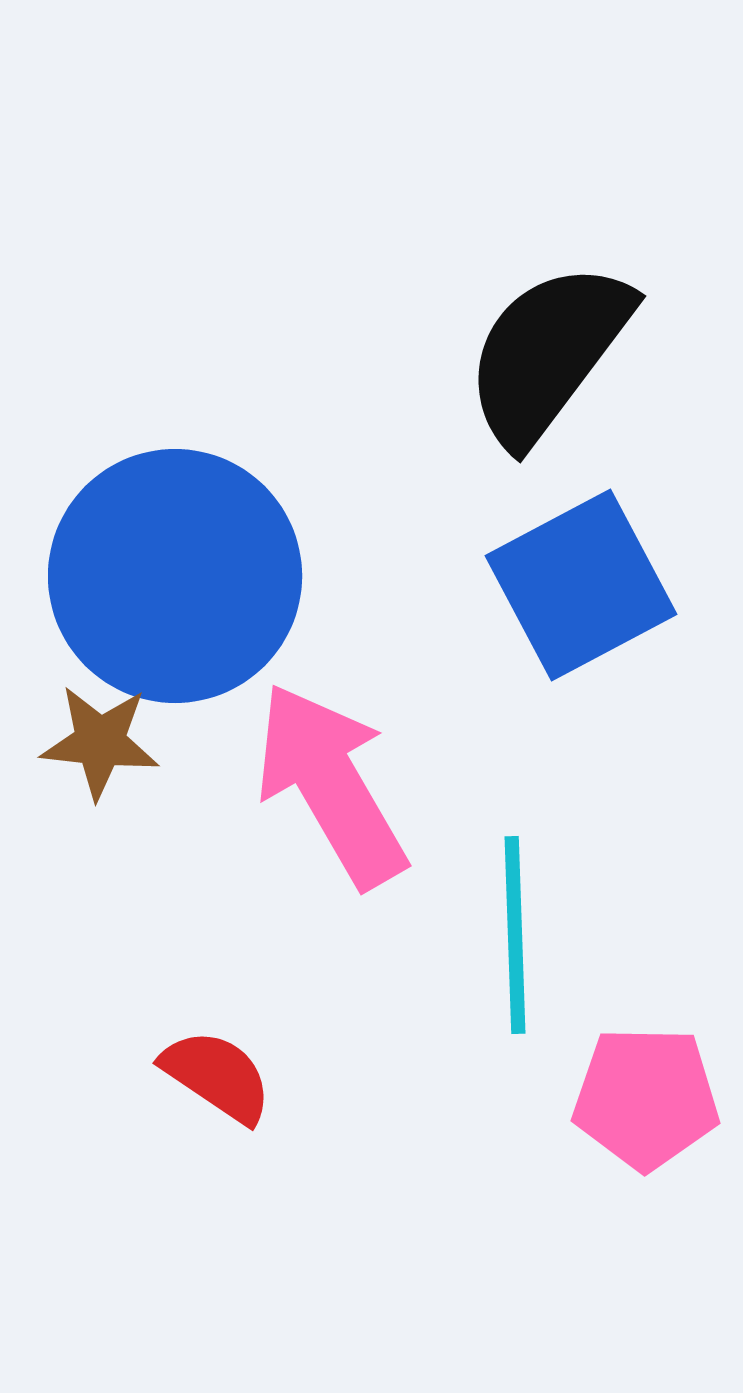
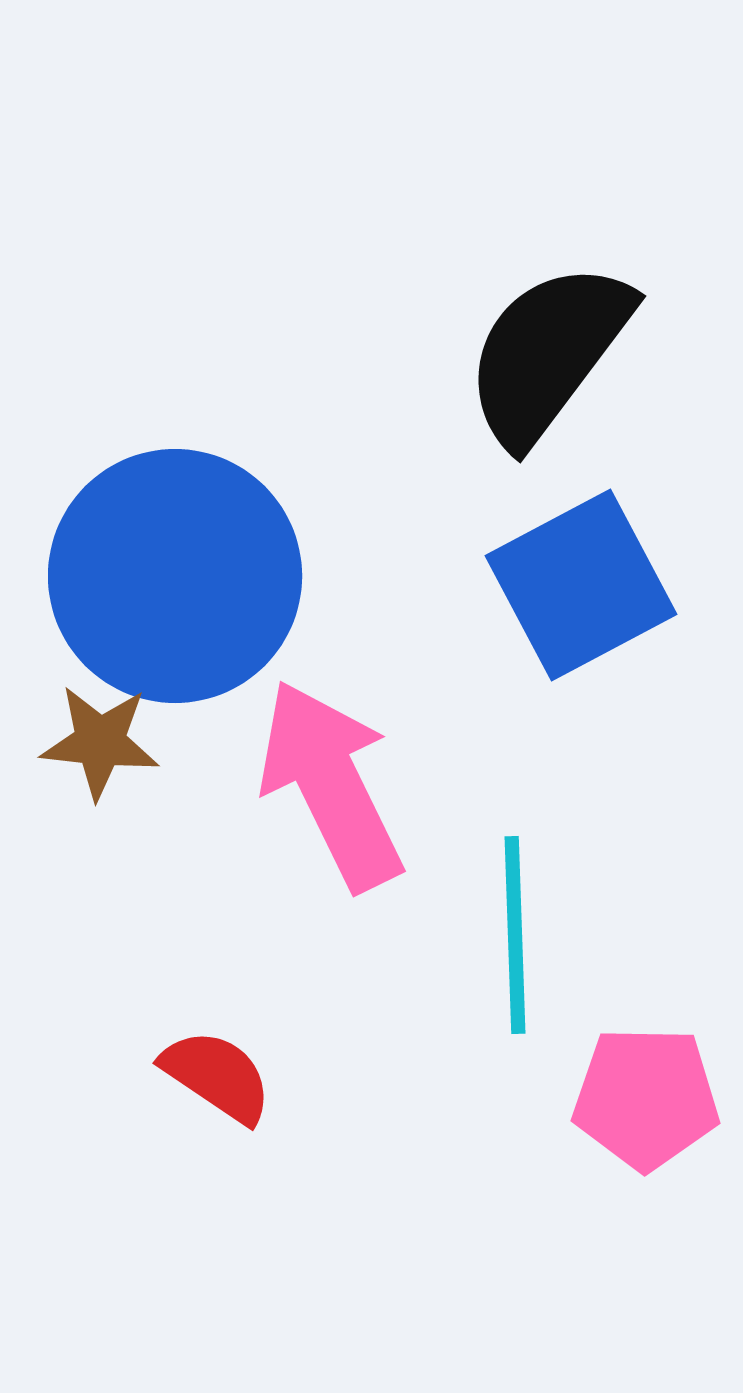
pink arrow: rotated 4 degrees clockwise
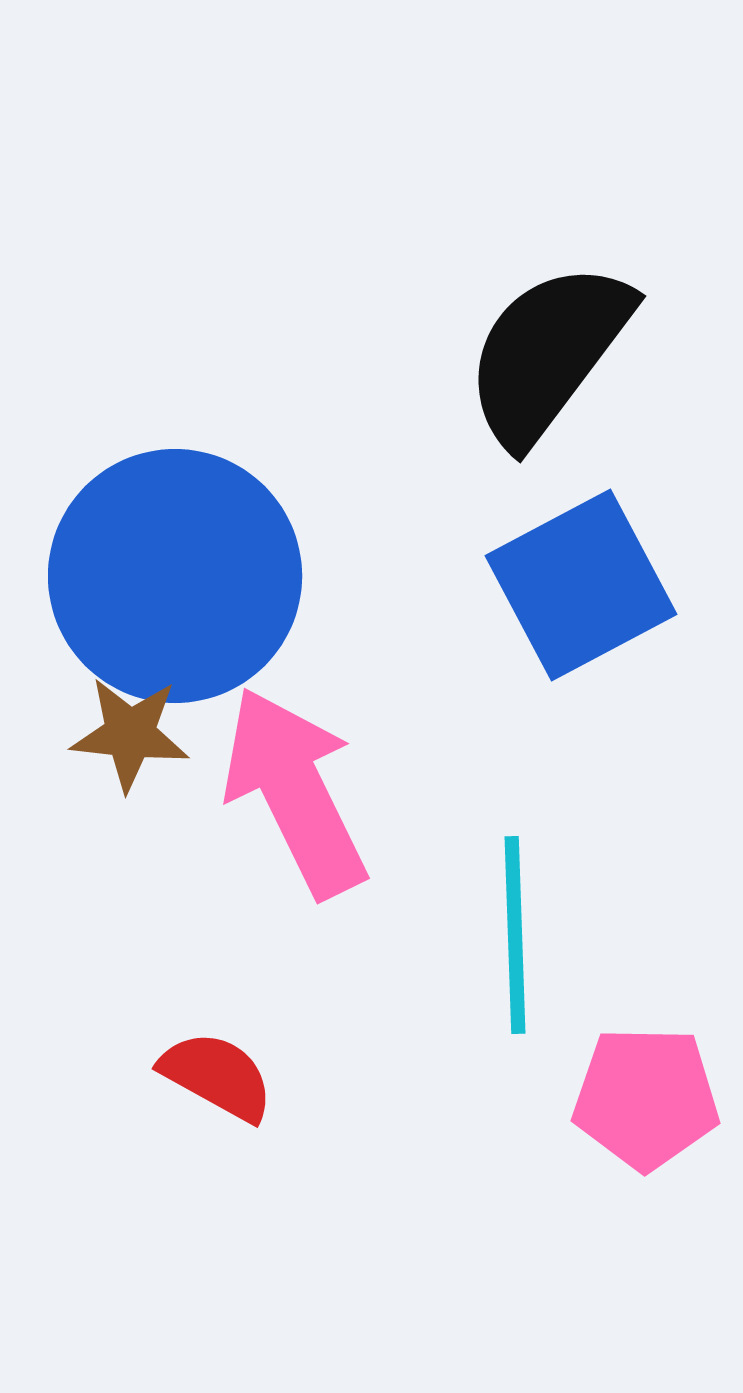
brown star: moved 30 px right, 8 px up
pink arrow: moved 36 px left, 7 px down
red semicircle: rotated 5 degrees counterclockwise
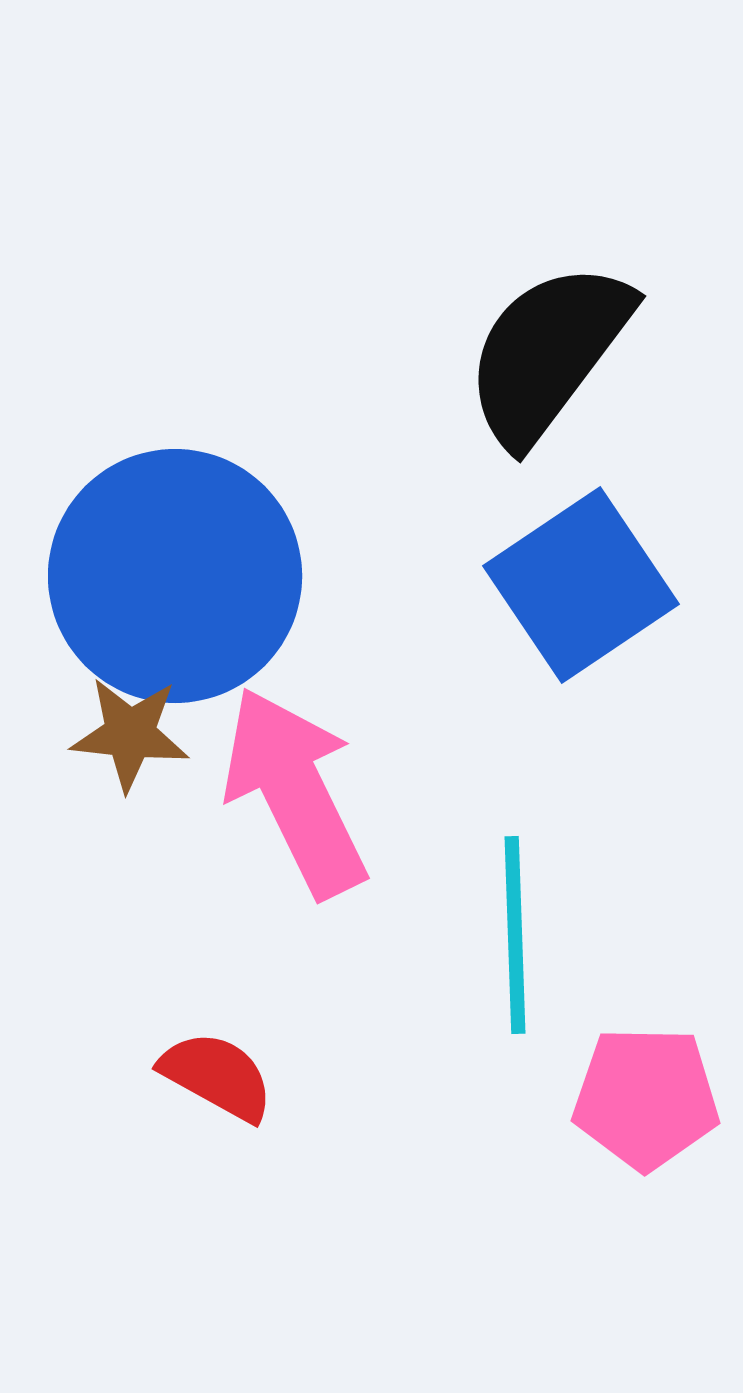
blue square: rotated 6 degrees counterclockwise
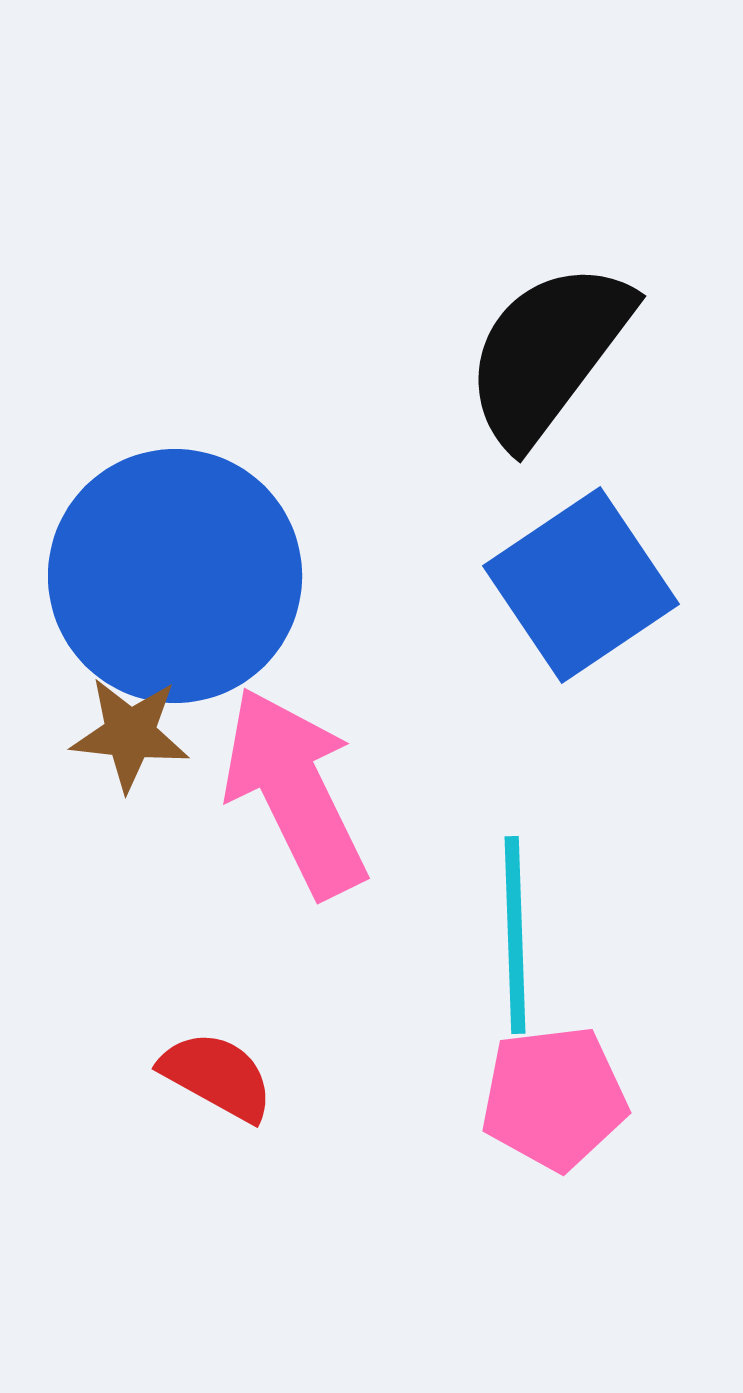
pink pentagon: moved 92 px left; rotated 8 degrees counterclockwise
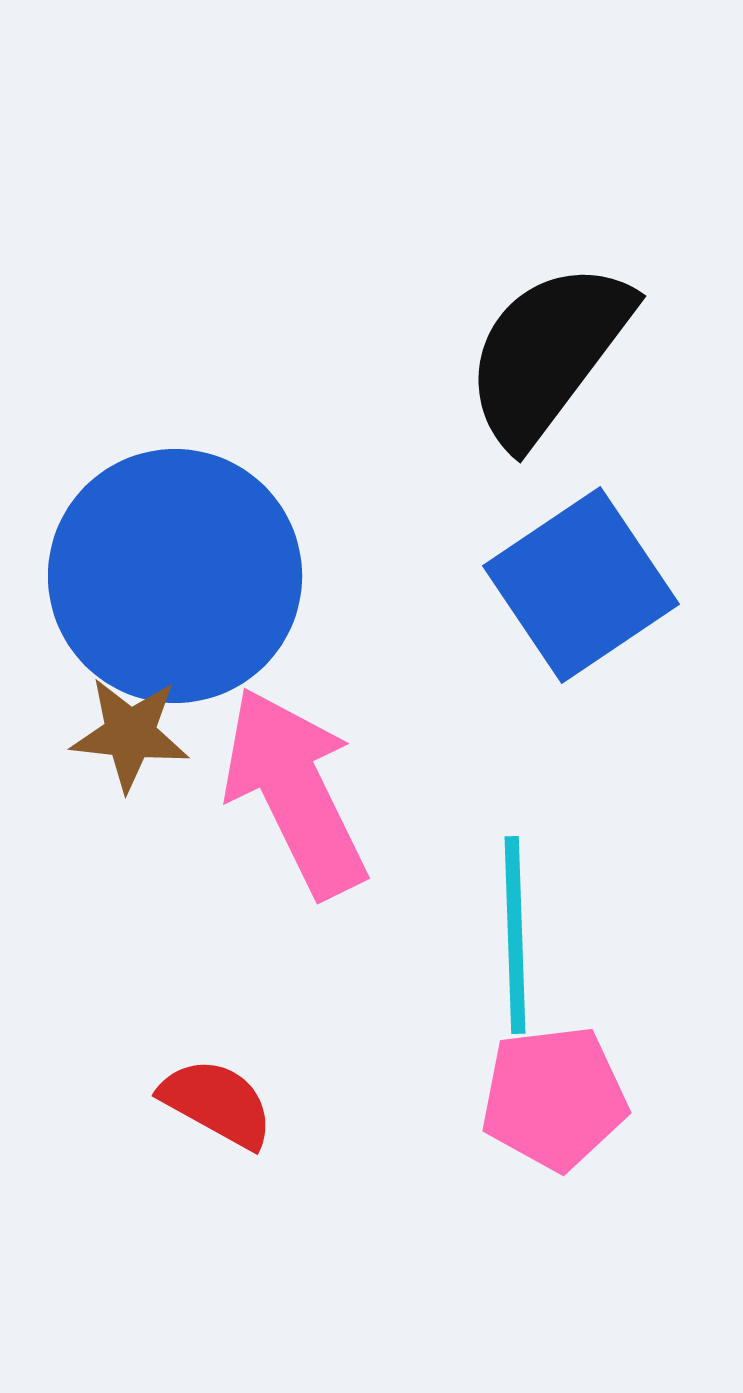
red semicircle: moved 27 px down
